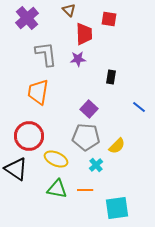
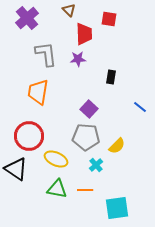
blue line: moved 1 px right
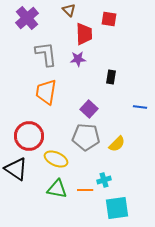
orange trapezoid: moved 8 px right
blue line: rotated 32 degrees counterclockwise
yellow semicircle: moved 2 px up
cyan cross: moved 8 px right, 15 px down; rotated 24 degrees clockwise
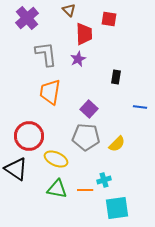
purple star: rotated 21 degrees counterclockwise
black rectangle: moved 5 px right
orange trapezoid: moved 4 px right
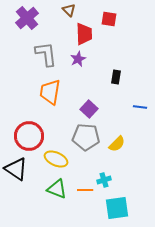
green triangle: rotated 10 degrees clockwise
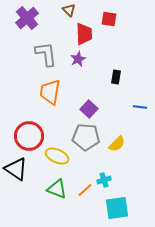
yellow ellipse: moved 1 px right, 3 px up
orange line: rotated 42 degrees counterclockwise
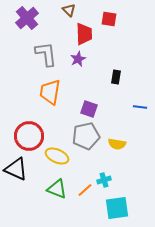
purple square: rotated 24 degrees counterclockwise
gray pentagon: moved 1 px up; rotated 16 degrees counterclockwise
yellow semicircle: rotated 54 degrees clockwise
black triangle: rotated 10 degrees counterclockwise
